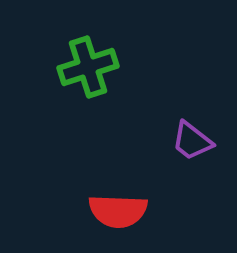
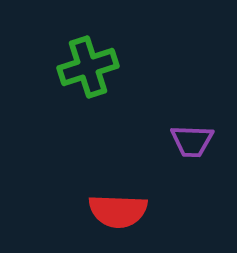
purple trapezoid: rotated 36 degrees counterclockwise
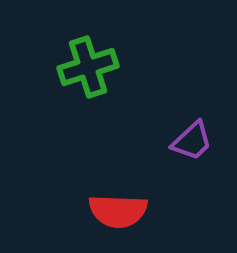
purple trapezoid: rotated 45 degrees counterclockwise
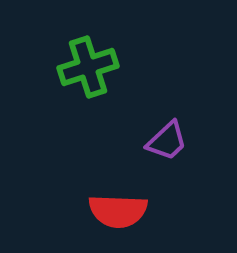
purple trapezoid: moved 25 px left
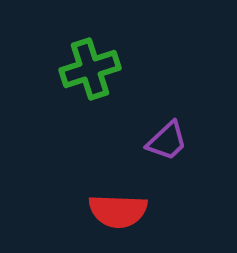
green cross: moved 2 px right, 2 px down
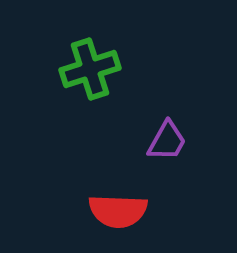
purple trapezoid: rotated 18 degrees counterclockwise
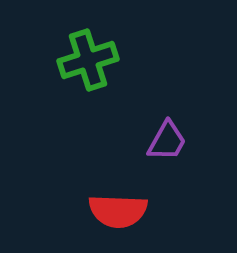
green cross: moved 2 px left, 9 px up
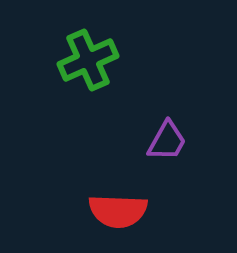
green cross: rotated 6 degrees counterclockwise
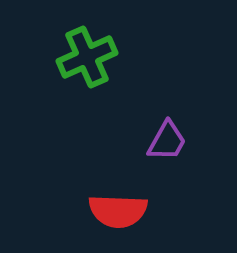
green cross: moved 1 px left, 3 px up
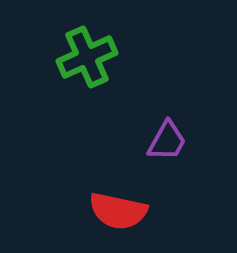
red semicircle: rotated 10 degrees clockwise
